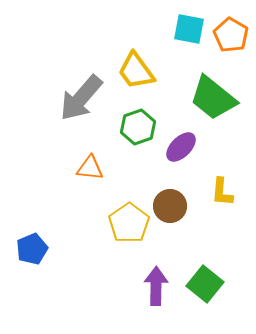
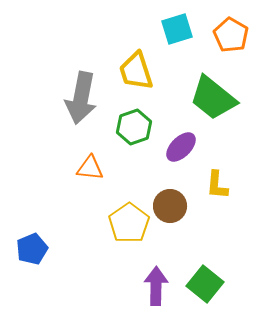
cyan square: moved 12 px left; rotated 28 degrees counterclockwise
yellow trapezoid: rotated 18 degrees clockwise
gray arrow: rotated 30 degrees counterclockwise
green hexagon: moved 4 px left
yellow L-shape: moved 5 px left, 7 px up
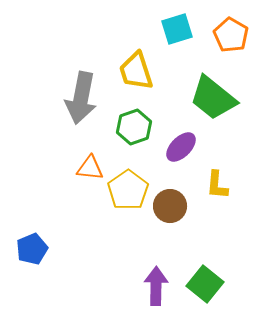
yellow pentagon: moved 1 px left, 33 px up
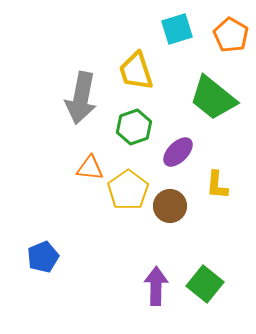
purple ellipse: moved 3 px left, 5 px down
blue pentagon: moved 11 px right, 8 px down
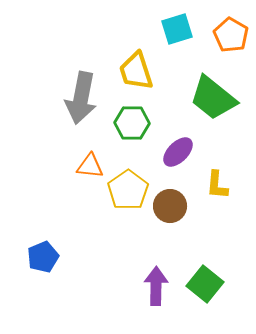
green hexagon: moved 2 px left, 4 px up; rotated 20 degrees clockwise
orange triangle: moved 2 px up
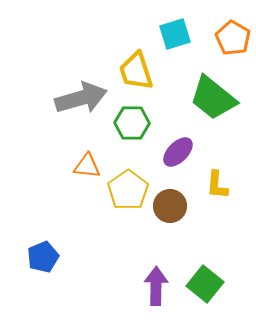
cyan square: moved 2 px left, 5 px down
orange pentagon: moved 2 px right, 3 px down
gray arrow: rotated 117 degrees counterclockwise
orange triangle: moved 3 px left
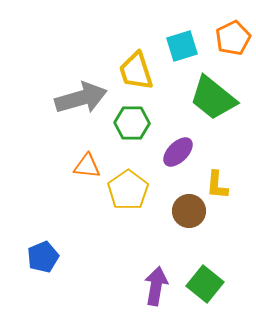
cyan square: moved 7 px right, 12 px down
orange pentagon: rotated 16 degrees clockwise
brown circle: moved 19 px right, 5 px down
purple arrow: rotated 9 degrees clockwise
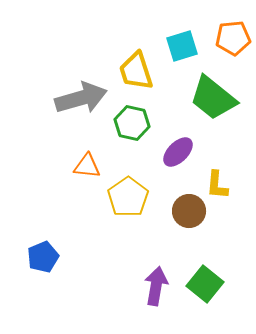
orange pentagon: rotated 20 degrees clockwise
green hexagon: rotated 12 degrees clockwise
yellow pentagon: moved 7 px down
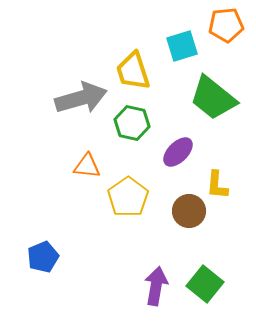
orange pentagon: moved 7 px left, 13 px up
yellow trapezoid: moved 3 px left
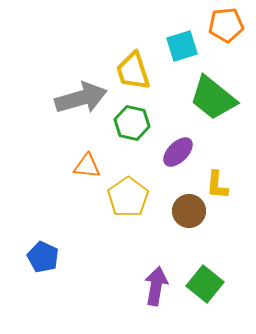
blue pentagon: rotated 24 degrees counterclockwise
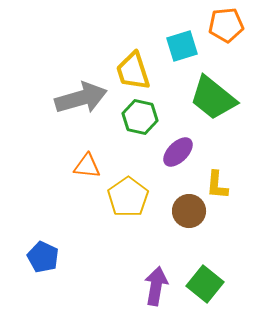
green hexagon: moved 8 px right, 6 px up
